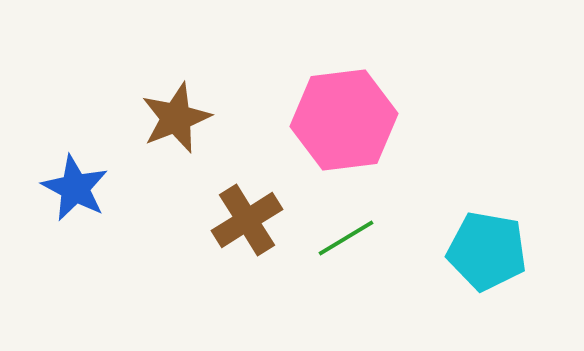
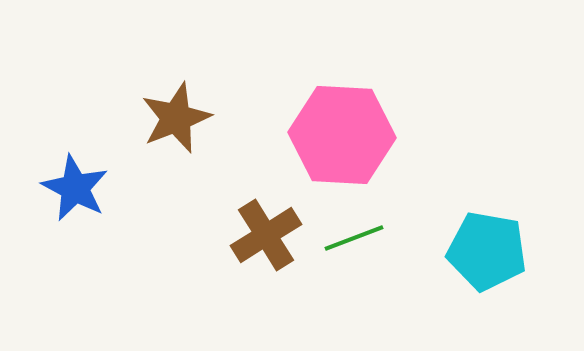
pink hexagon: moved 2 px left, 15 px down; rotated 10 degrees clockwise
brown cross: moved 19 px right, 15 px down
green line: moved 8 px right; rotated 10 degrees clockwise
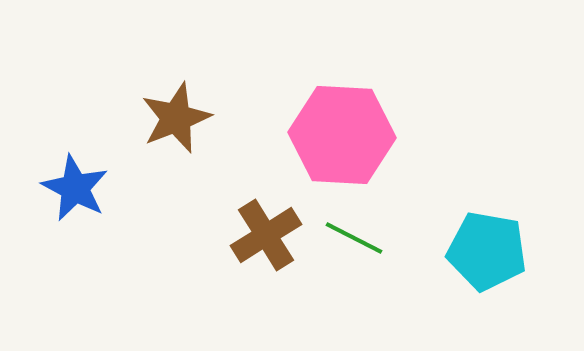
green line: rotated 48 degrees clockwise
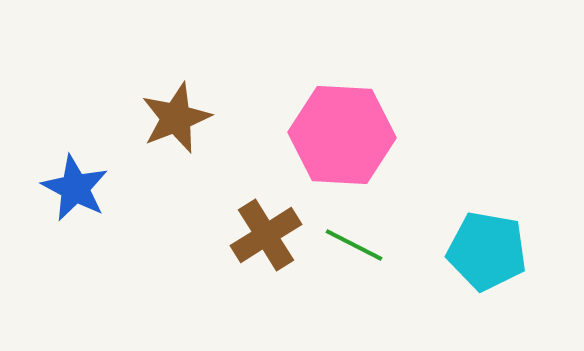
green line: moved 7 px down
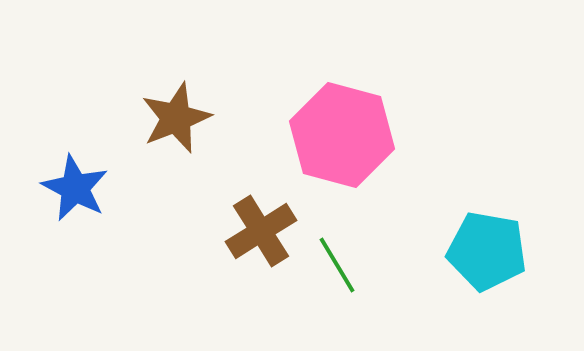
pink hexagon: rotated 12 degrees clockwise
brown cross: moved 5 px left, 4 px up
green line: moved 17 px left, 20 px down; rotated 32 degrees clockwise
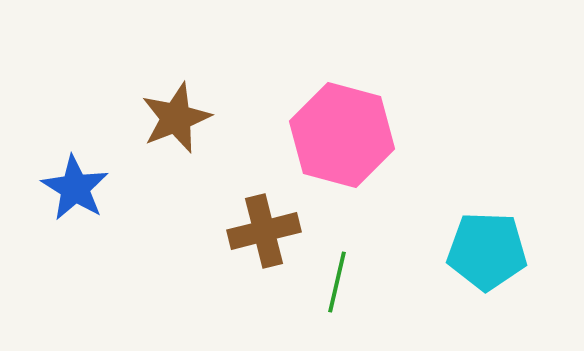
blue star: rotated 4 degrees clockwise
brown cross: moved 3 px right; rotated 18 degrees clockwise
cyan pentagon: rotated 8 degrees counterclockwise
green line: moved 17 px down; rotated 44 degrees clockwise
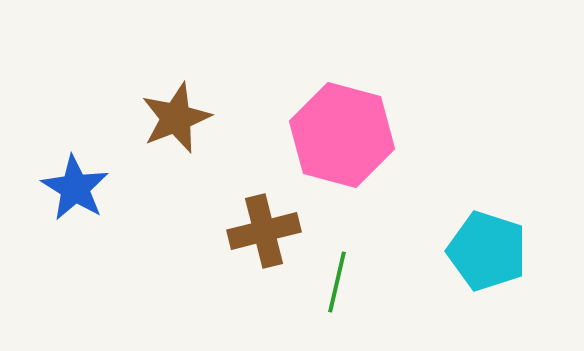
cyan pentagon: rotated 16 degrees clockwise
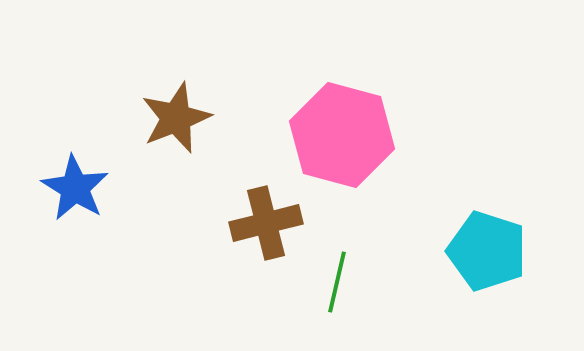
brown cross: moved 2 px right, 8 px up
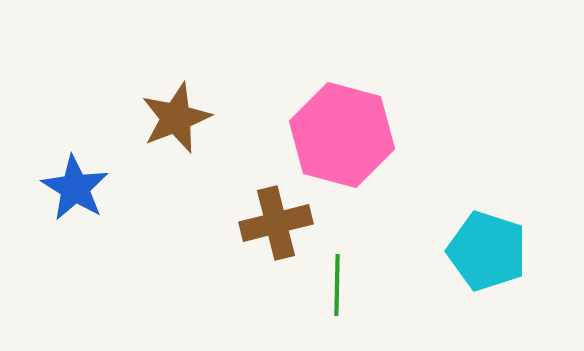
brown cross: moved 10 px right
green line: moved 3 px down; rotated 12 degrees counterclockwise
